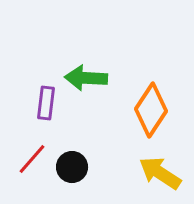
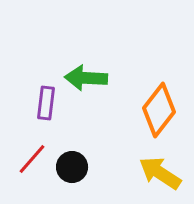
orange diamond: moved 8 px right; rotated 4 degrees clockwise
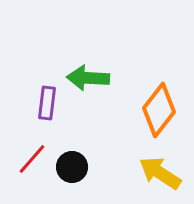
green arrow: moved 2 px right
purple rectangle: moved 1 px right
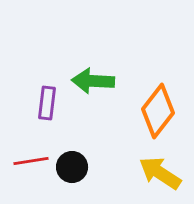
green arrow: moved 5 px right, 3 px down
orange diamond: moved 1 px left, 1 px down
red line: moved 1 px left, 2 px down; rotated 40 degrees clockwise
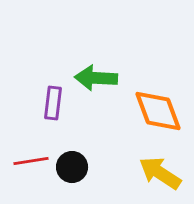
green arrow: moved 3 px right, 3 px up
purple rectangle: moved 6 px right
orange diamond: rotated 58 degrees counterclockwise
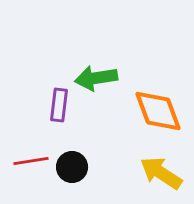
green arrow: rotated 12 degrees counterclockwise
purple rectangle: moved 6 px right, 2 px down
yellow arrow: moved 1 px right
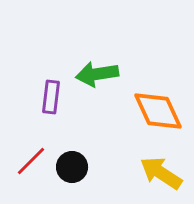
green arrow: moved 1 px right, 4 px up
purple rectangle: moved 8 px left, 8 px up
orange diamond: rotated 4 degrees counterclockwise
red line: rotated 36 degrees counterclockwise
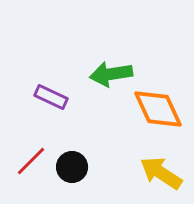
green arrow: moved 14 px right
purple rectangle: rotated 72 degrees counterclockwise
orange diamond: moved 2 px up
